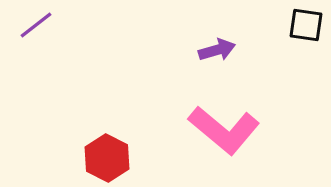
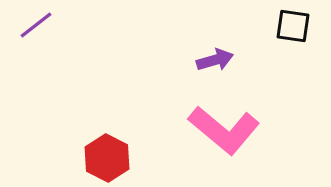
black square: moved 13 px left, 1 px down
purple arrow: moved 2 px left, 10 px down
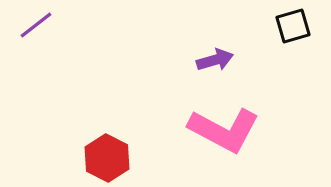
black square: rotated 24 degrees counterclockwise
pink L-shape: rotated 12 degrees counterclockwise
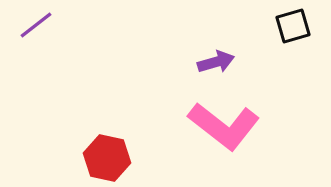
purple arrow: moved 1 px right, 2 px down
pink L-shape: moved 4 px up; rotated 10 degrees clockwise
red hexagon: rotated 15 degrees counterclockwise
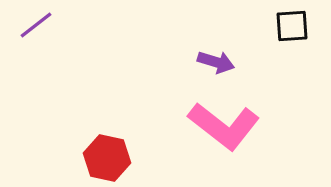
black square: moved 1 px left; rotated 12 degrees clockwise
purple arrow: rotated 33 degrees clockwise
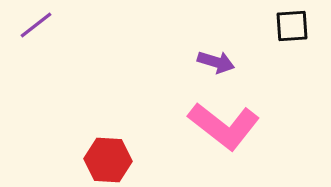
red hexagon: moved 1 px right, 2 px down; rotated 9 degrees counterclockwise
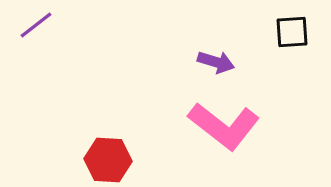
black square: moved 6 px down
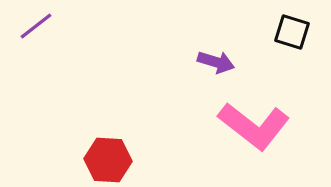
purple line: moved 1 px down
black square: rotated 21 degrees clockwise
pink L-shape: moved 30 px right
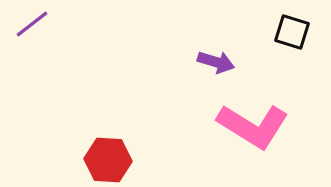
purple line: moved 4 px left, 2 px up
pink L-shape: moved 1 px left; rotated 6 degrees counterclockwise
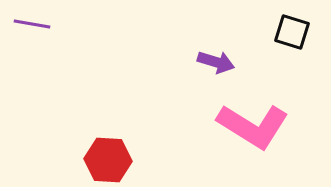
purple line: rotated 48 degrees clockwise
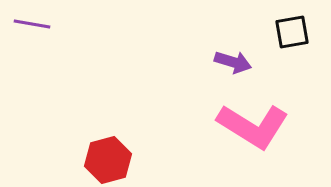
black square: rotated 27 degrees counterclockwise
purple arrow: moved 17 px right
red hexagon: rotated 18 degrees counterclockwise
